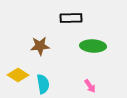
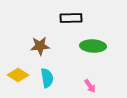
cyan semicircle: moved 4 px right, 6 px up
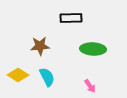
green ellipse: moved 3 px down
cyan semicircle: moved 1 px up; rotated 18 degrees counterclockwise
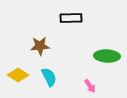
green ellipse: moved 14 px right, 7 px down
cyan semicircle: moved 2 px right
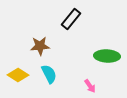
black rectangle: moved 1 px down; rotated 50 degrees counterclockwise
cyan semicircle: moved 3 px up
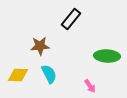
yellow diamond: rotated 30 degrees counterclockwise
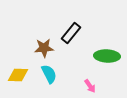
black rectangle: moved 14 px down
brown star: moved 4 px right, 2 px down
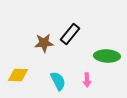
black rectangle: moved 1 px left, 1 px down
brown star: moved 5 px up
cyan semicircle: moved 9 px right, 7 px down
pink arrow: moved 3 px left, 6 px up; rotated 32 degrees clockwise
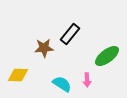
brown star: moved 5 px down
green ellipse: rotated 40 degrees counterclockwise
cyan semicircle: moved 4 px right, 3 px down; rotated 30 degrees counterclockwise
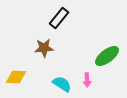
black rectangle: moved 11 px left, 16 px up
yellow diamond: moved 2 px left, 2 px down
